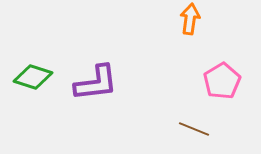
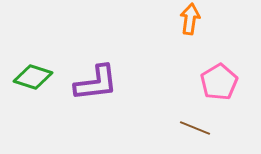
pink pentagon: moved 3 px left, 1 px down
brown line: moved 1 px right, 1 px up
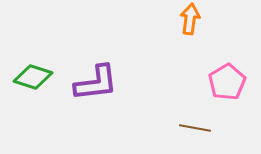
pink pentagon: moved 8 px right
brown line: rotated 12 degrees counterclockwise
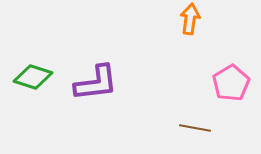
pink pentagon: moved 4 px right, 1 px down
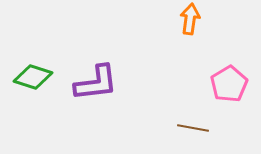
pink pentagon: moved 2 px left, 1 px down
brown line: moved 2 px left
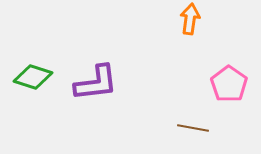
pink pentagon: rotated 6 degrees counterclockwise
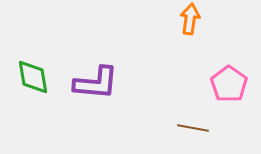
green diamond: rotated 63 degrees clockwise
purple L-shape: rotated 12 degrees clockwise
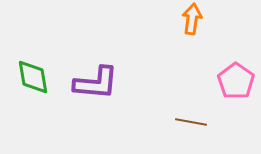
orange arrow: moved 2 px right
pink pentagon: moved 7 px right, 3 px up
brown line: moved 2 px left, 6 px up
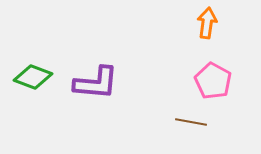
orange arrow: moved 15 px right, 4 px down
green diamond: rotated 60 degrees counterclockwise
pink pentagon: moved 23 px left; rotated 6 degrees counterclockwise
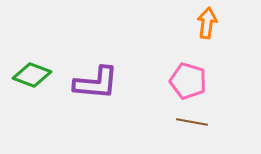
green diamond: moved 1 px left, 2 px up
pink pentagon: moved 25 px left; rotated 12 degrees counterclockwise
brown line: moved 1 px right
